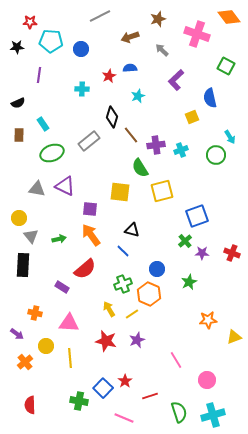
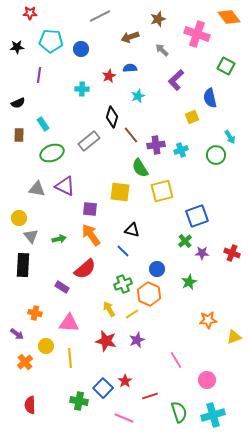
red star at (30, 22): moved 9 px up
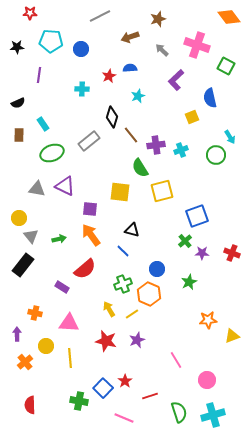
pink cross at (197, 34): moved 11 px down
black rectangle at (23, 265): rotated 35 degrees clockwise
purple arrow at (17, 334): rotated 128 degrees counterclockwise
yellow triangle at (234, 337): moved 2 px left, 1 px up
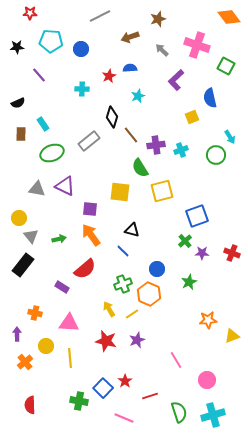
purple line at (39, 75): rotated 49 degrees counterclockwise
brown rectangle at (19, 135): moved 2 px right, 1 px up
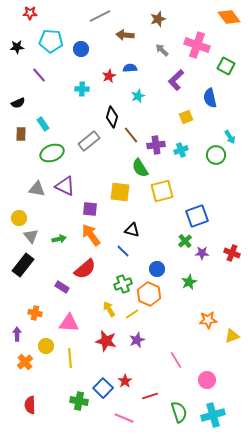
brown arrow at (130, 37): moved 5 px left, 2 px up; rotated 24 degrees clockwise
yellow square at (192, 117): moved 6 px left
